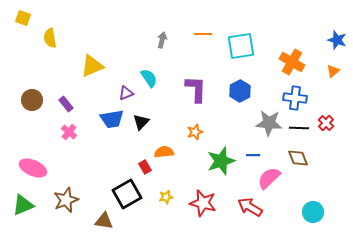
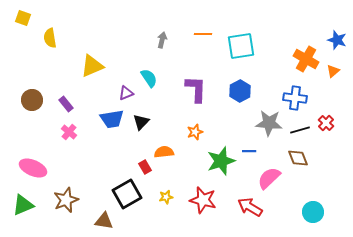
orange cross: moved 14 px right, 3 px up
black line: moved 1 px right, 2 px down; rotated 18 degrees counterclockwise
blue line: moved 4 px left, 4 px up
red star: moved 3 px up
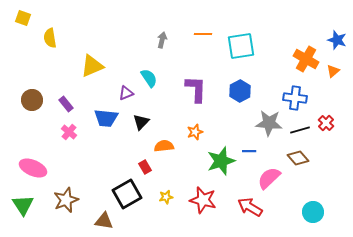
blue trapezoid: moved 6 px left, 1 px up; rotated 15 degrees clockwise
orange semicircle: moved 6 px up
brown diamond: rotated 20 degrees counterclockwise
green triangle: rotated 40 degrees counterclockwise
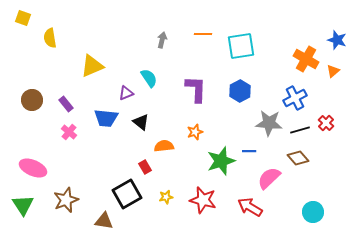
blue cross: rotated 35 degrees counterclockwise
black triangle: rotated 36 degrees counterclockwise
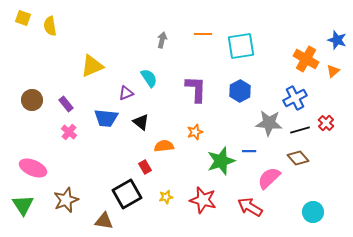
yellow semicircle: moved 12 px up
